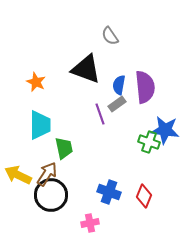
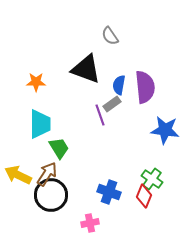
orange star: rotated 24 degrees counterclockwise
gray rectangle: moved 5 px left
purple line: moved 1 px down
cyan trapezoid: moved 1 px up
green cross: moved 3 px right, 37 px down; rotated 15 degrees clockwise
green trapezoid: moved 5 px left; rotated 20 degrees counterclockwise
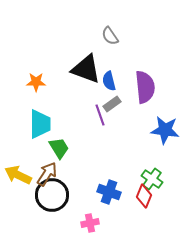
blue semicircle: moved 10 px left, 4 px up; rotated 24 degrees counterclockwise
black circle: moved 1 px right
